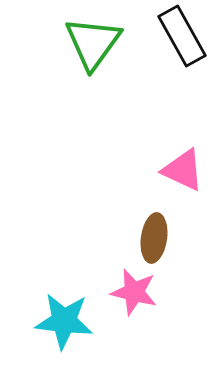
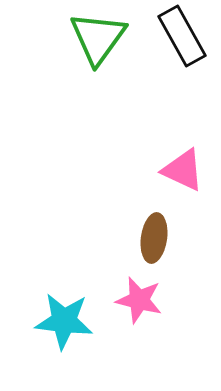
green triangle: moved 5 px right, 5 px up
pink star: moved 5 px right, 8 px down
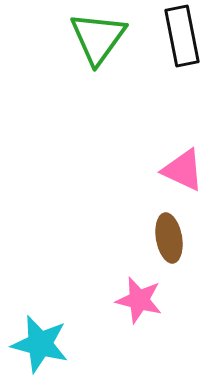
black rectangle: rotated 18 degrees clockwise
brown ellipse: moved 15 px right; rotated 18 degrees counterclockwise
cyan star: moved 24 px left, 23 px down; rotated 8 degrees clockwise
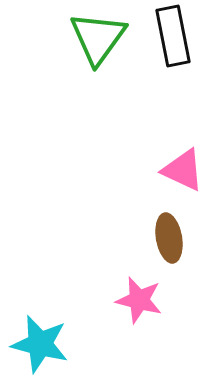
black rectangle: moved 9 px left
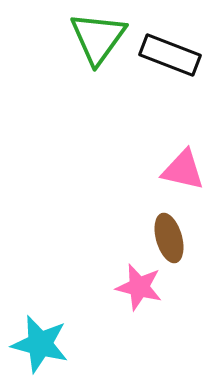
black rectangle: moved 3 px left, 19 px down; rotated 58 degrees counterclockwise
pink triangle: rotated 12 degrees counterclockwise
brown ellipse: rotated 6 degrees counterclockwise
pink star: moved 13 px up
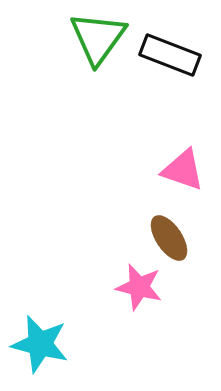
pink triangle: rotated 6 degrees clockwise
brown ellipse: rotated 18 degrees counterclockwise
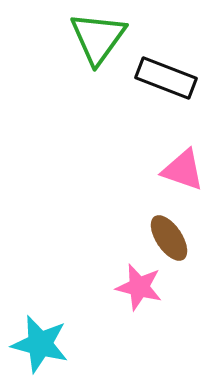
black rectangle: moved 4 px left, 23 px down
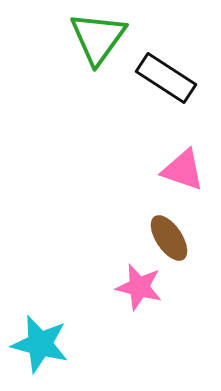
black rectangle: rotated 12 degrees clockwise
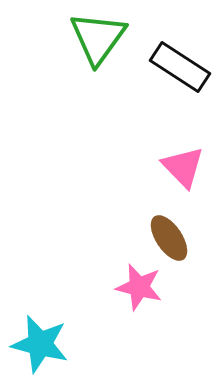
black rectangle: moved 14 px right, 11 px up
pink triangle: moved 3 px up; rotated 27 degrees clockwise
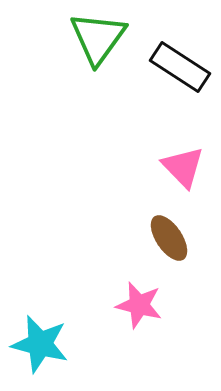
pink star: moved 18 px down
